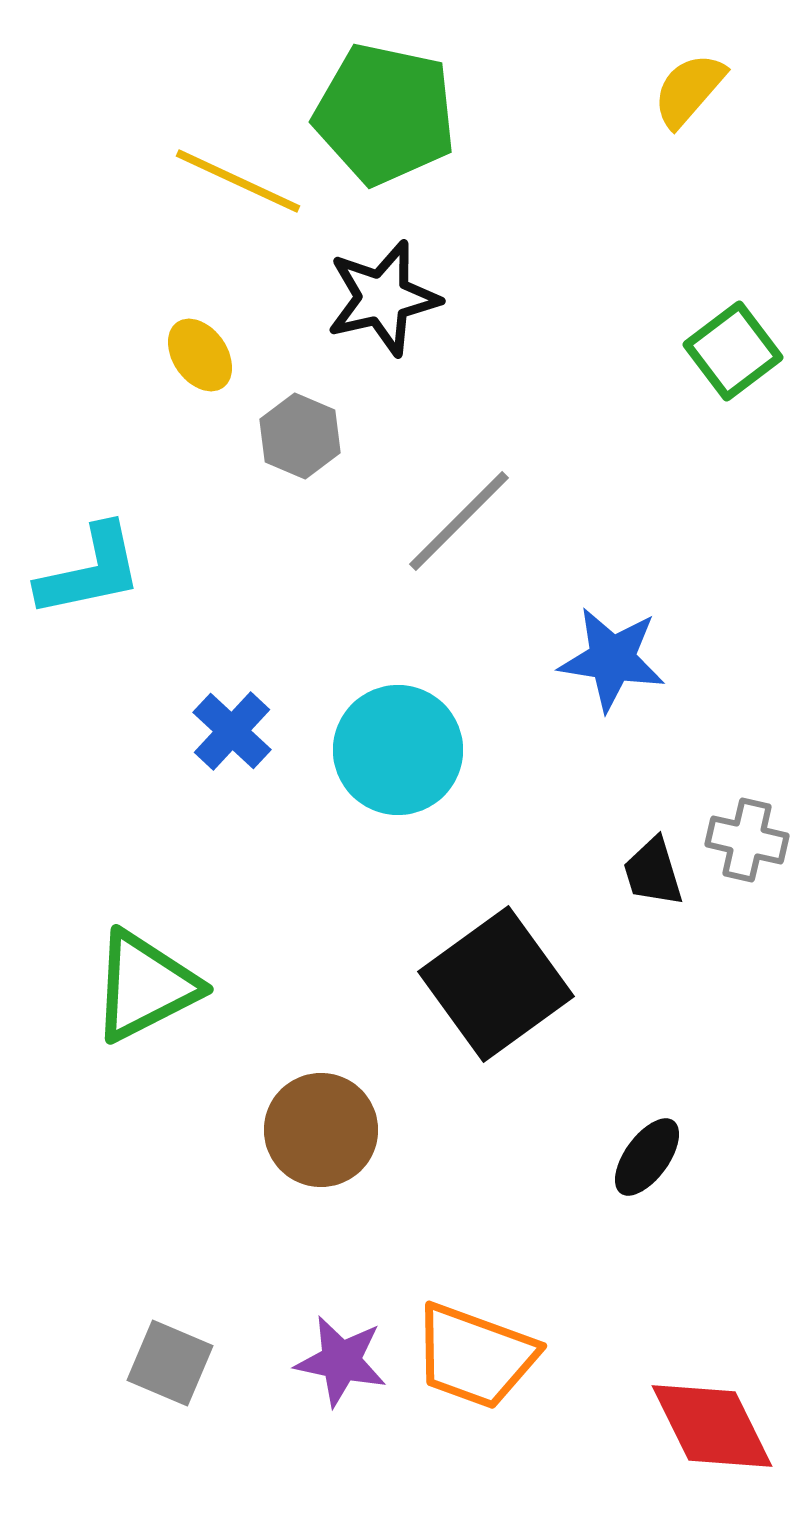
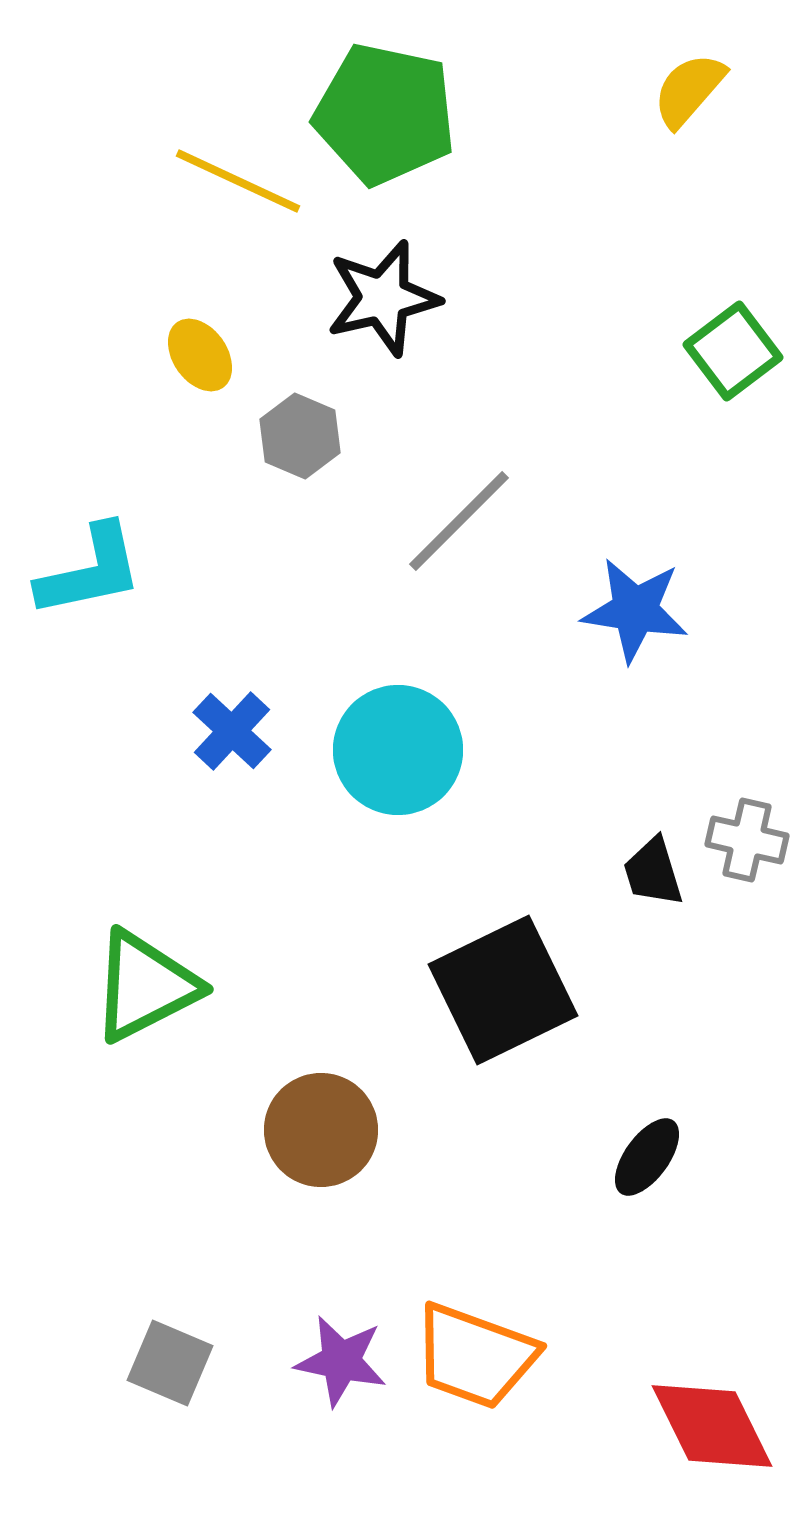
blue star: moved 23 px right, 49 px up
black square: moved 7 px right, 6 px down; rotated 10 degrees clockwise
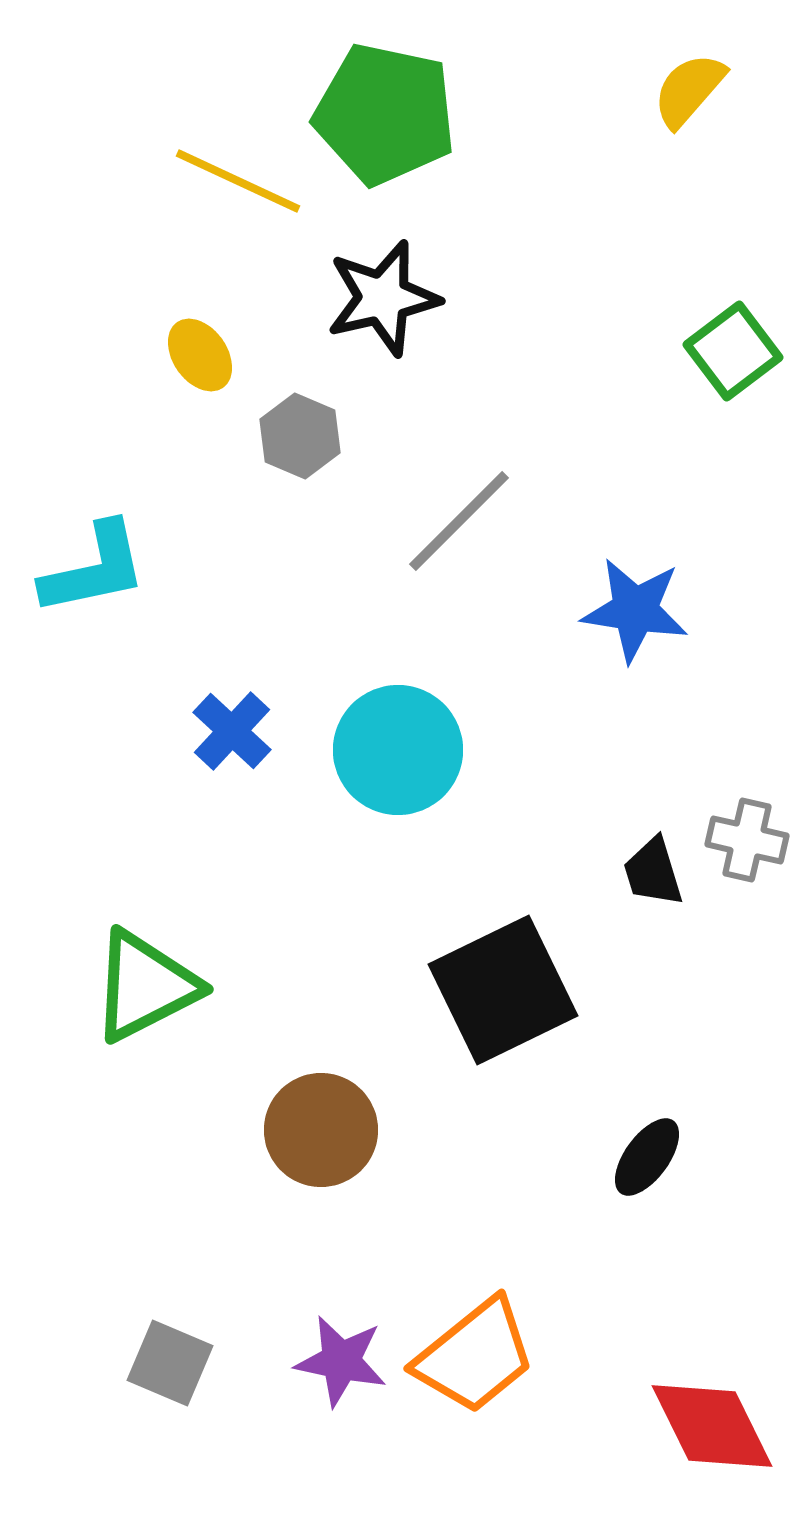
cyan L-shape: moved 4 px right, 2 px up
orange trapezoid: rotated 59 degrees counterclockwise
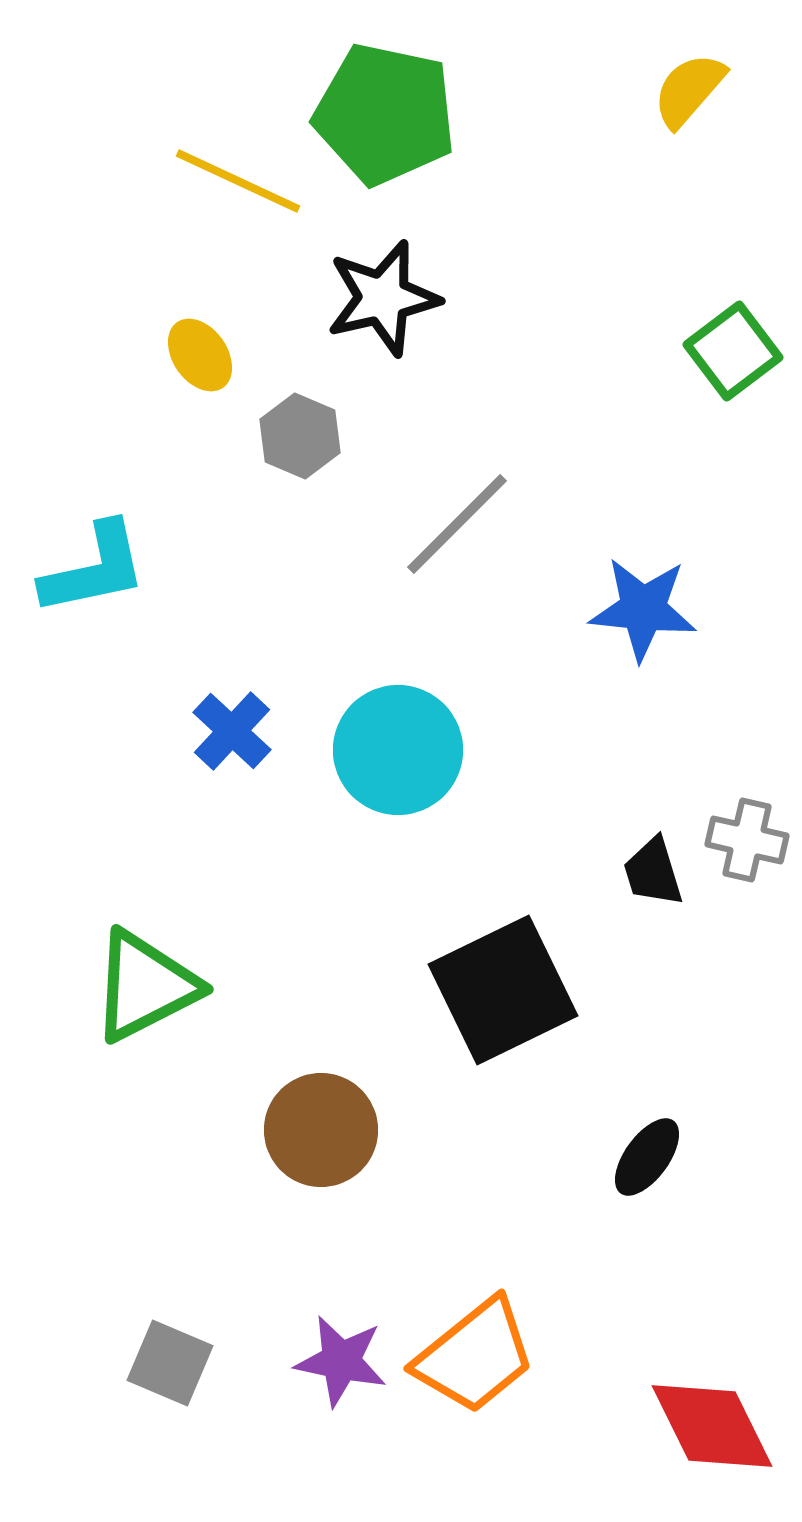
gray line: moved 2 px left, 3 px down
blue star: moved 8 px right, 1 px up; rotated 3 degrees counterclockwise
